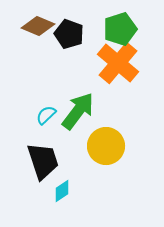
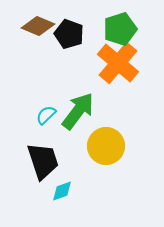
cyan diamond: rotated 15 degrees clockwise
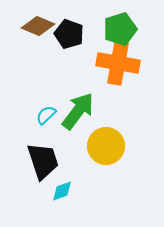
orange cross: rotated 30 degrees counterclockwise
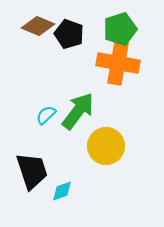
black trapezoid: moved 11 px left, 10 px down
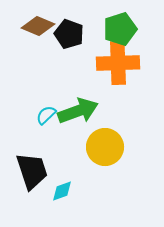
orange cross: rotated 12 degrees counterclockwise
green arrow: rotated 33 degrees clockwise
yellow circle: moved 1 px left, 1 px down
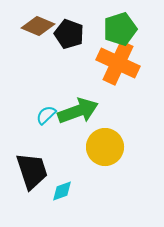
orange cross: rotated 27 degrees clockwise
